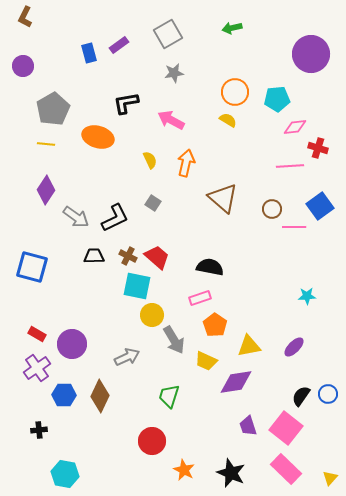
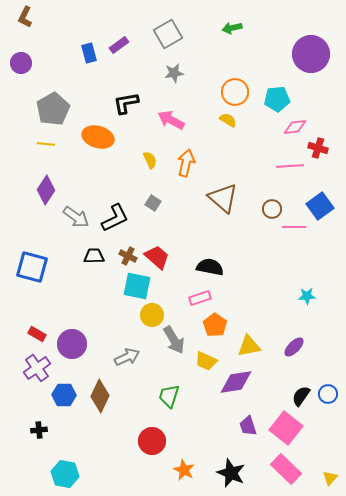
purple circle at (23, 66): moved 2 px left, 3 px up
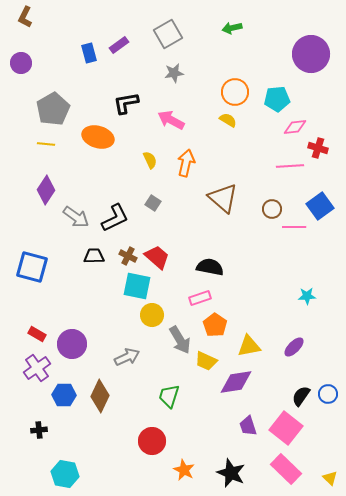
gray arrow at (174, 340): moved 6 px right
yellow triangle at (330, 478): rotated 28 degrees counterclockwise
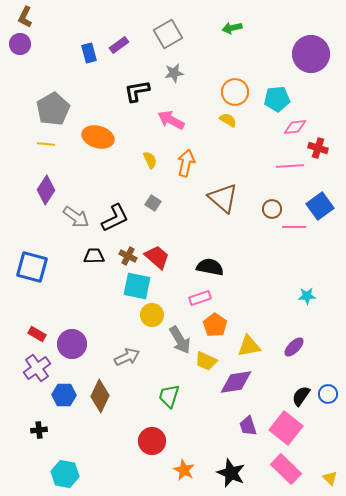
purple circle at (21, 63): moved 1 px left, 19 px up
black L-shape at (126, 103): moved 11 px right, 12 px up
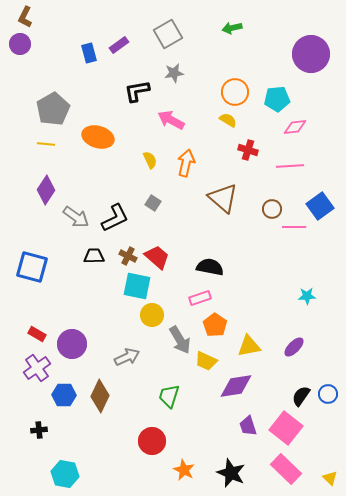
red cross at (318, 148): moved 70 px left, 2 px down
purple diamond at (236, 382): moved 4 px down
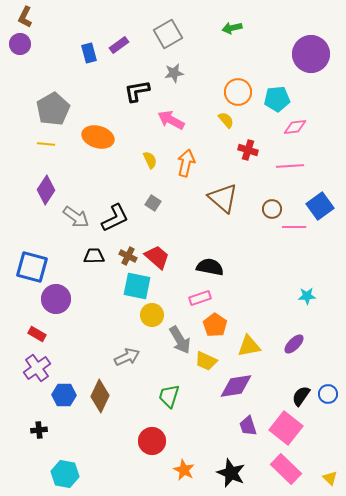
orange circle at (235, 92): moved 3 px right
yellow semicircle at (228, 120): moved 2 px left; rotated 18 degrees clockwise
purple circle at (72, 344): moved 16 px left, 45 px up
purple ellipse at (294, 347): moved 3 px up
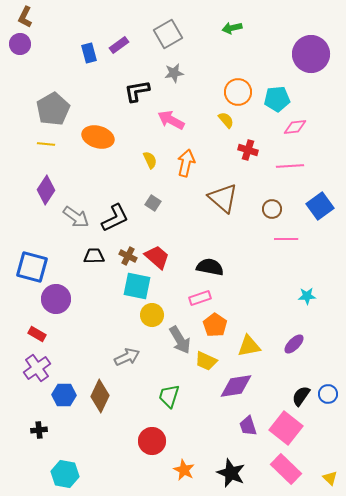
pink line at (294, 227): moved 8 px left, 12 px down
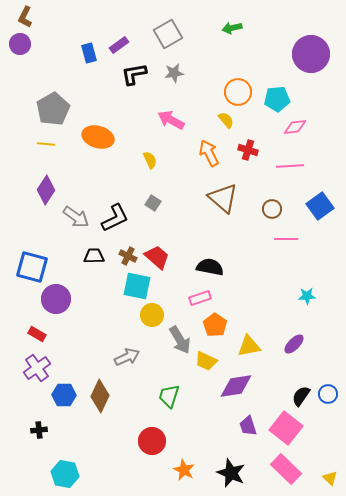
black L-shape at (137, 91): moved 3 px left, 17 px up
orange arrow at (186, 163): moved 23 px right, 10 px up; rotated 40 degrees counterclockwise
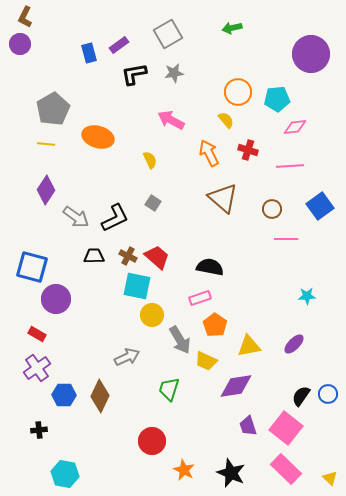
green trapezoid at (169, 396): moved 7 px up
